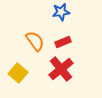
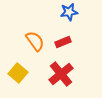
blue star: moved 8 px right
red cross: moved 5 px down
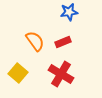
red cross: rotated 20 degrees counterclockwise
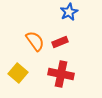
blue star: rotated 18 degrees counterclockwise
red rectangle: moved 3 px left
red cross: rotated 20 degrees counterclockwise
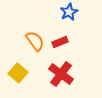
red cross: rotated 25 degrees clockwise
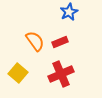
red cross: rotated 30 degrees clockwise
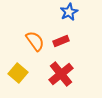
red rectangle: moved 1 px right, 1 px up
red cross: rotated 15 degrees counterclockwise
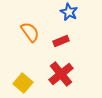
blue star: rotated 18 degrees counterclockwise
orange semicircle: moved 5 px left, 9 px up
yellow square: moved 5 px right, 10 px down
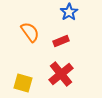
blue star: rotated 12 degrees clockwise
yellow square: rotated 24 degrees counterclockwise
